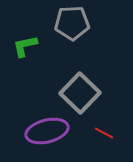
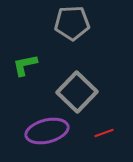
green L-shape: moved 19 px down
gray square: moved 3 px left, 1 px up
red line: rotated 48 degrees counterclockwise
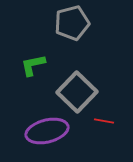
gray pentagon: rotated 12 degrees counterclockwise
green L-shape: moved 8 px right
red line: moved 12 px up; rotated 30 degrees clockwise
